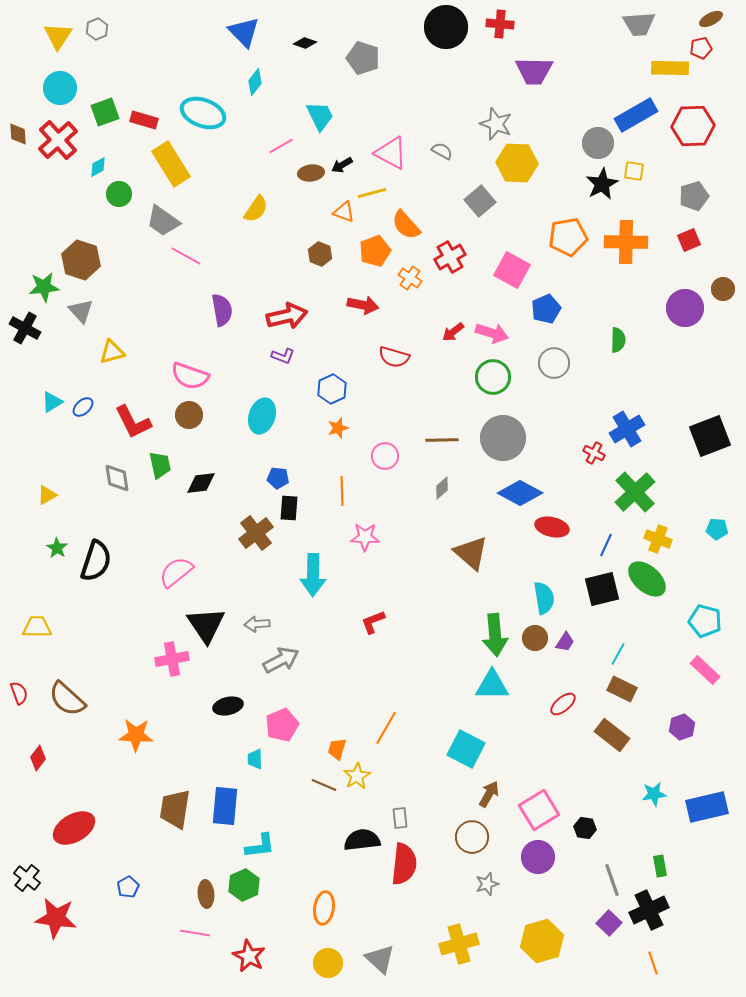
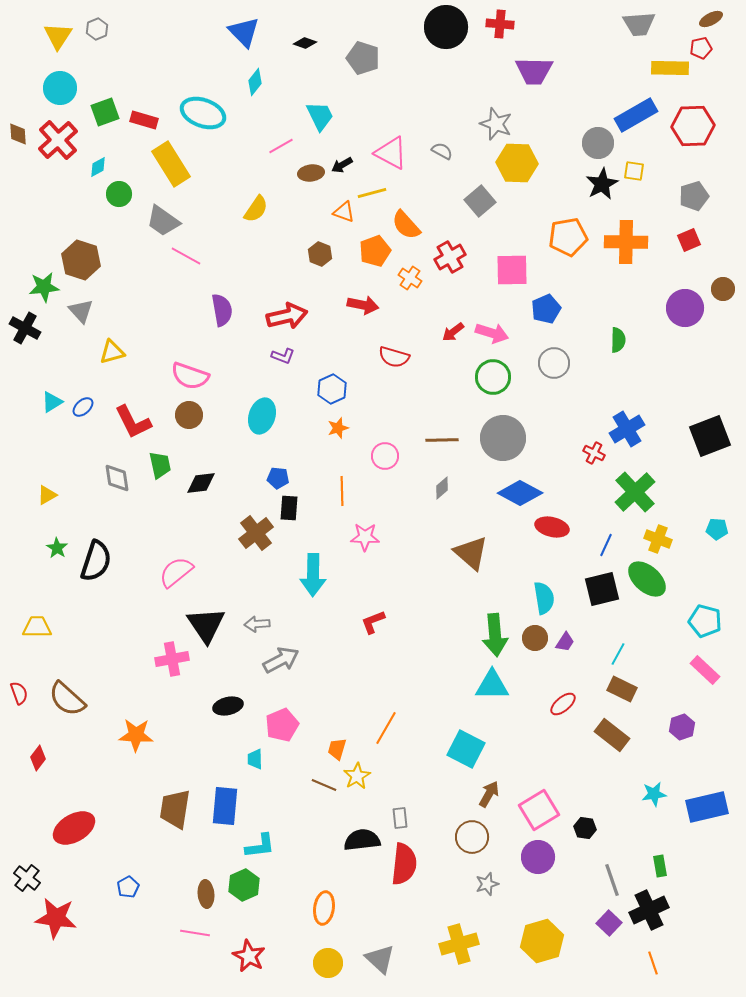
pink square at (512, 270): rotated 30 degrees counterclockwise
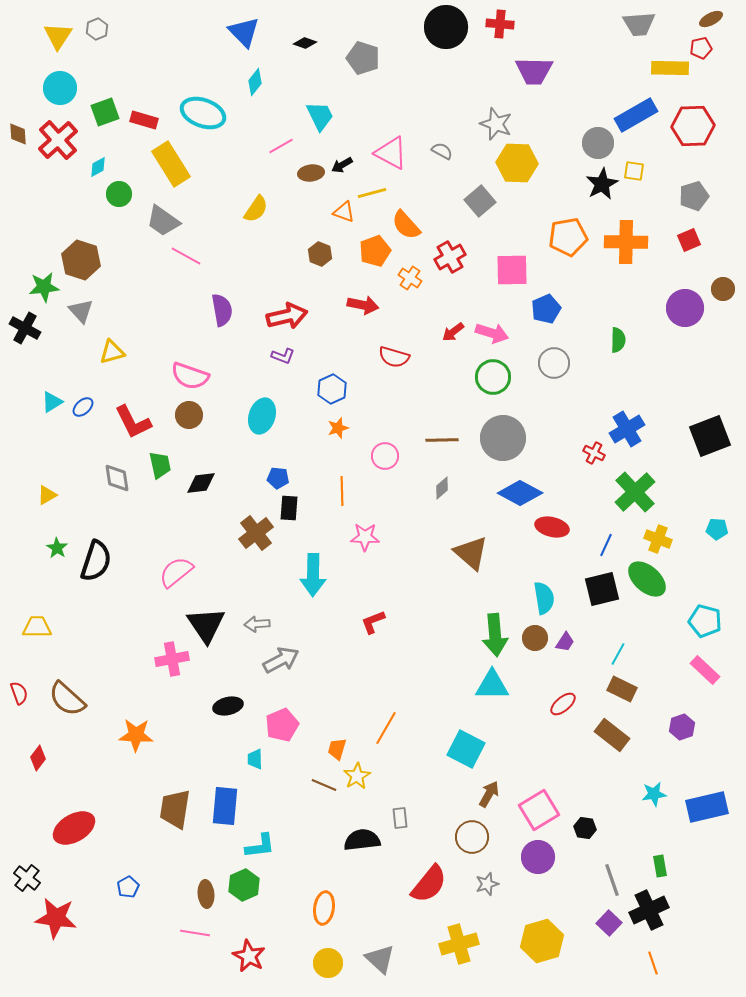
red semicircle at (404, 864): moved 25 px right, 20 px down; rotated 33 degrees clockwise
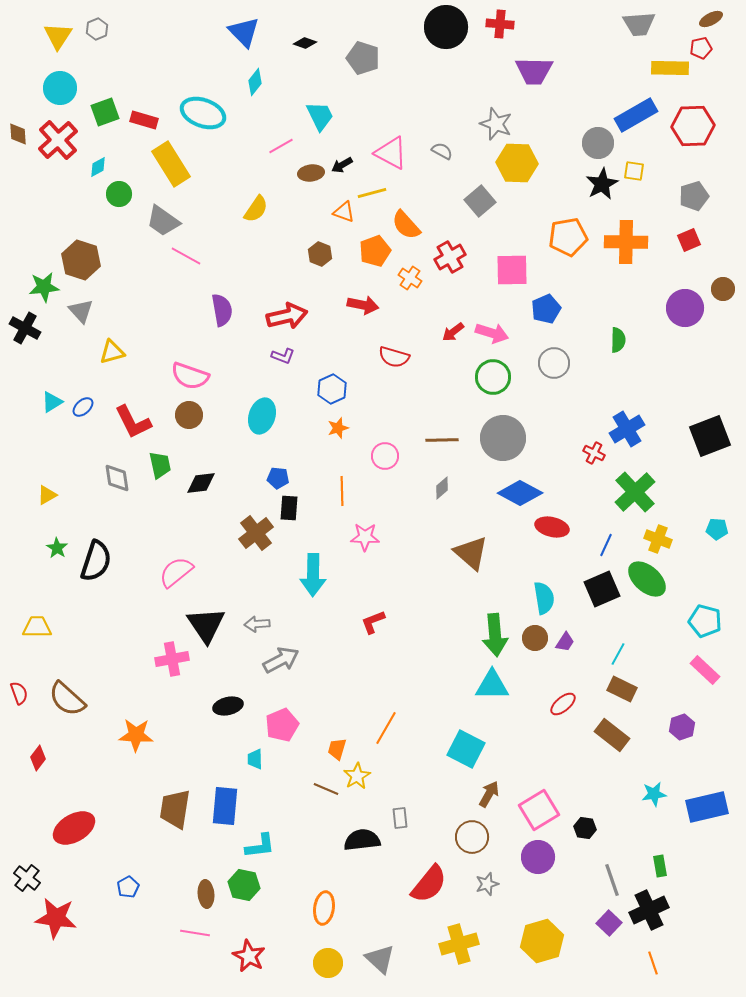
black square at (602, 589): rotated 9 degrees counterclockwise
brown line at (324, 785): moved 2 px right, 4 px down
green hexagon at (244, 885): rotated 24 degrees counterclockwise
